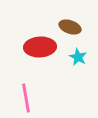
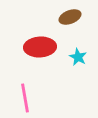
brown ellipse: moved 10 px up; rotated 40 degrees counterclockwise
pink line: moved 1 px left
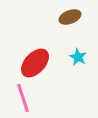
red ellipse: moved 5 px left, 16 px down; rotated 44 degrees counterclockwise
pink line: moved 2 px left; rotated 8 degrees counterclockwise
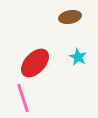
brown ellipse: rotated 10 degrees clockwise
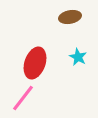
red ellipse: rotated 24 degrees counterclockwise
pink line: rotated 56 degrees clockwise
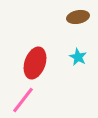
brown ellipse: moved 8 px right
pink line: moved 2 px down
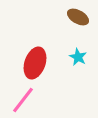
brown ellipse: rotated 40 degrees clockwise
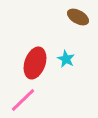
cyan star: moved 12 px left, 2 px down
pink line: rotated 8 degrees clockwise
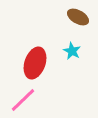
cyan star: moved 6 px right, 8 px up
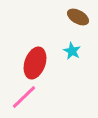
pink line: moved 1 px right, 3 px up
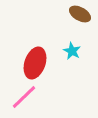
brown ellipse: moved 2 px right, 3 px up
